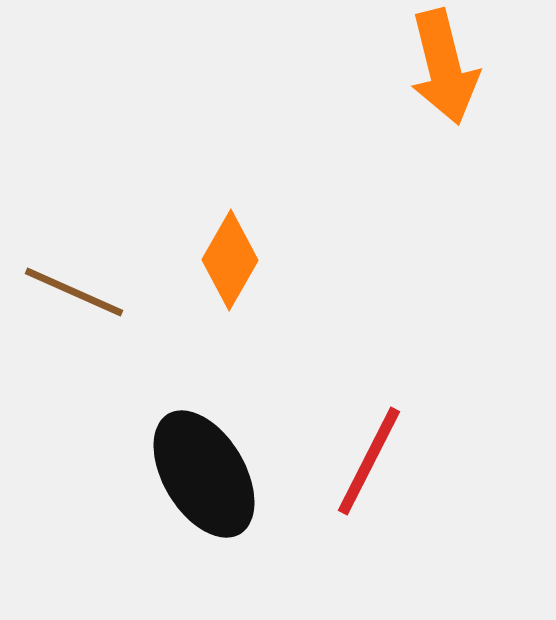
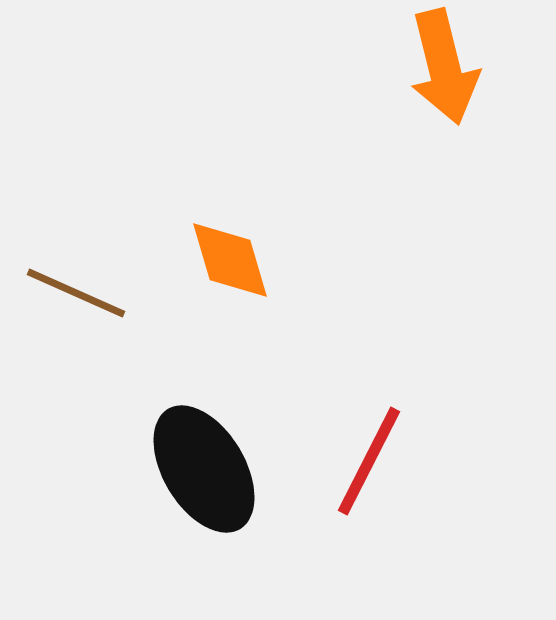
orange diamond: rotated 46 degrees counterclockwise
brown line: moved 2 px right, 1 px down
black ellipse: moved 5 px up
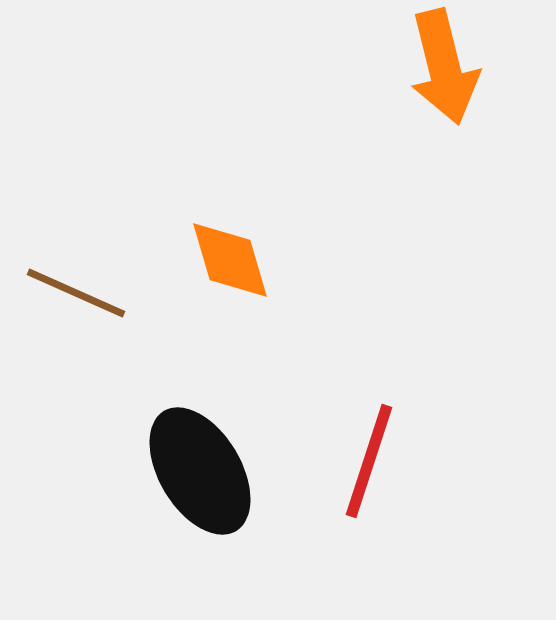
red line: rotated 9 degrees counterclockwise
black ellipse: moved 4 px left, 2 px down
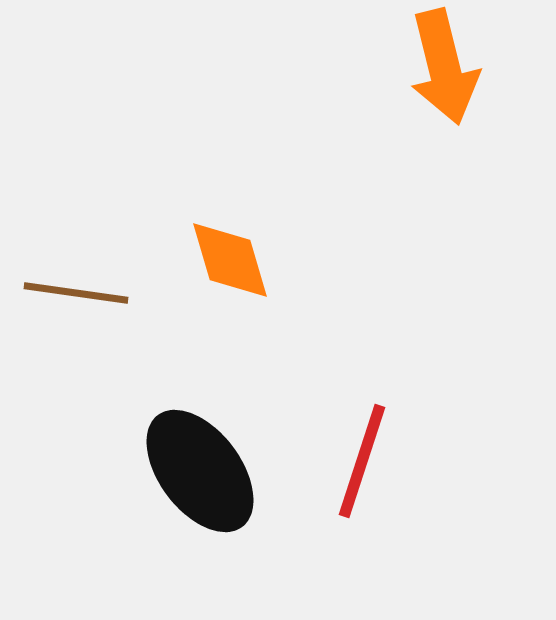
brown line: rotated 16 degrees counterclockwise
red line: moved 7 px left
black ellipse: rotated 6 degrees counterclockwise
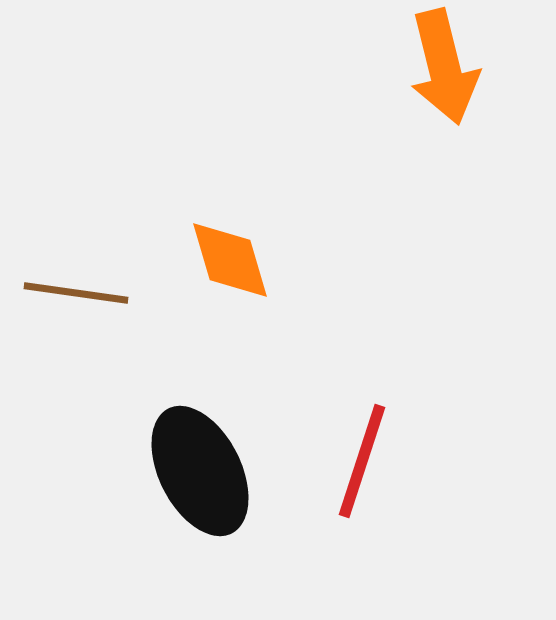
black ellipse: rotated 10 degrees clockwise
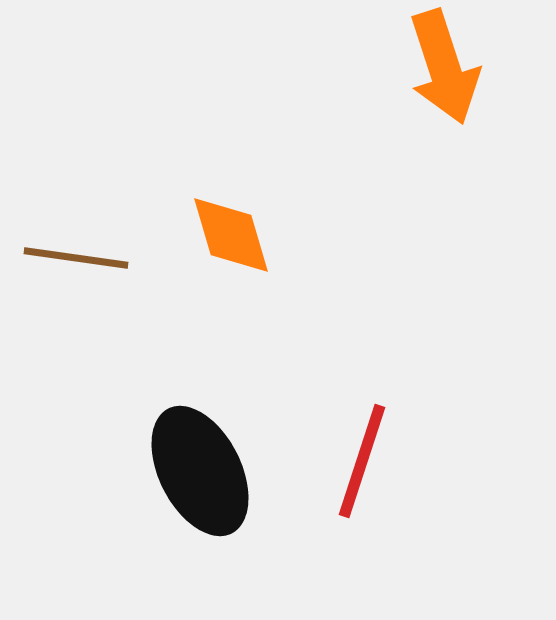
orange arrow: rotated 4 degrees counterclockwise
orange diamond: moved 1 px right, 25 px up
brown line: moved 35 px up
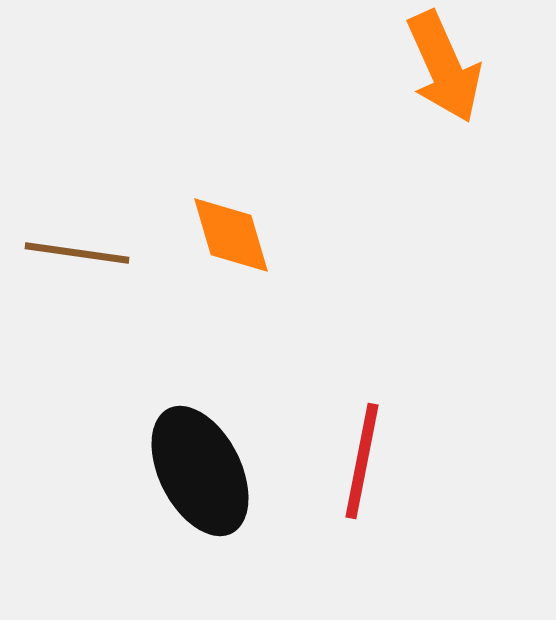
orange arrow: rotated 6 degrees counterclockwise
brown line: moved 1 px right, 5 px up
red line: rotated 7 degrees counterclockwise
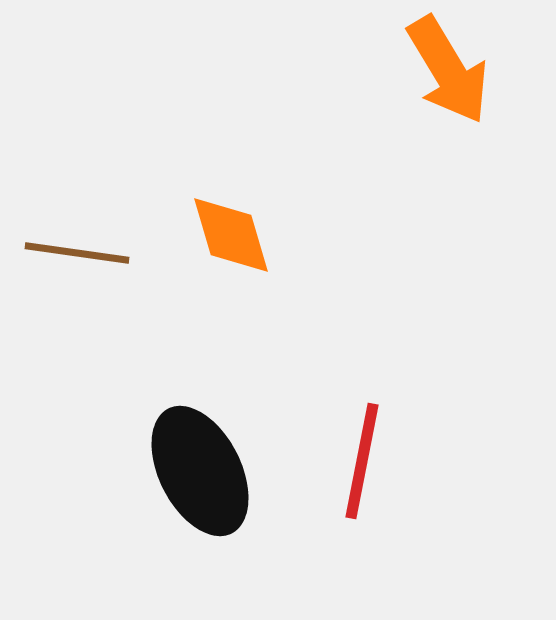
orange arrow: moved 4 px right, 3 px down; rotated 7 degrees counterclockwise
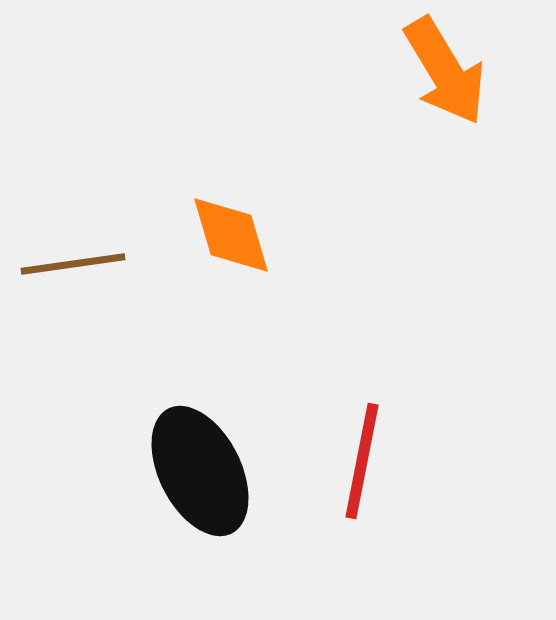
orange arrow: moved 3 px left, 1 px down
brown line: moved 4 px left, 11 px down; rotated 16 degrees counterclockwise
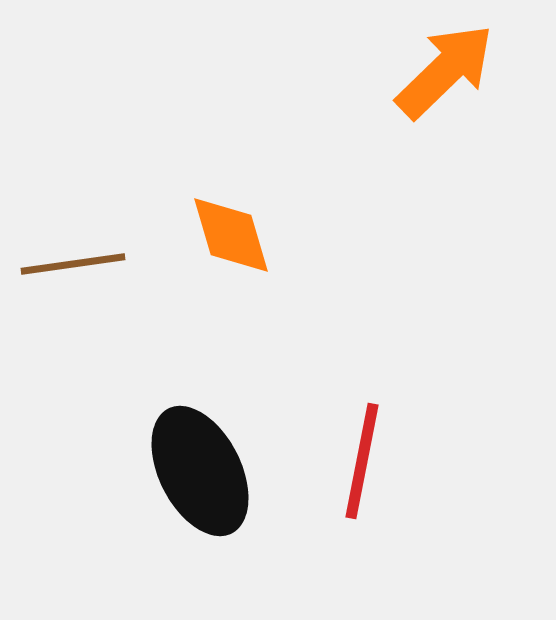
orange arrow: rotated 103 degrees counterclockwise
